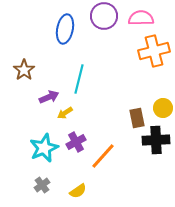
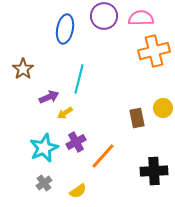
brown star: moved 1 px left, 1 px up
black cross: moved 2 px left, 31 px down
gray cross: moved 2 px right, 2 px up
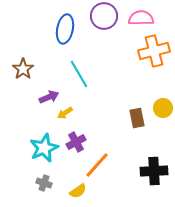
cyan line: moved 5 px up; rotated 44 degrees counterclockwise
orange line: moved 6 px left, 9 px down
gray cross: rotated 35 degrees counterclockwise
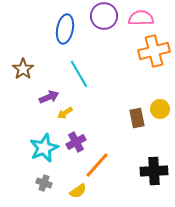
yellow circle: moved 3 px left, 1 px down
